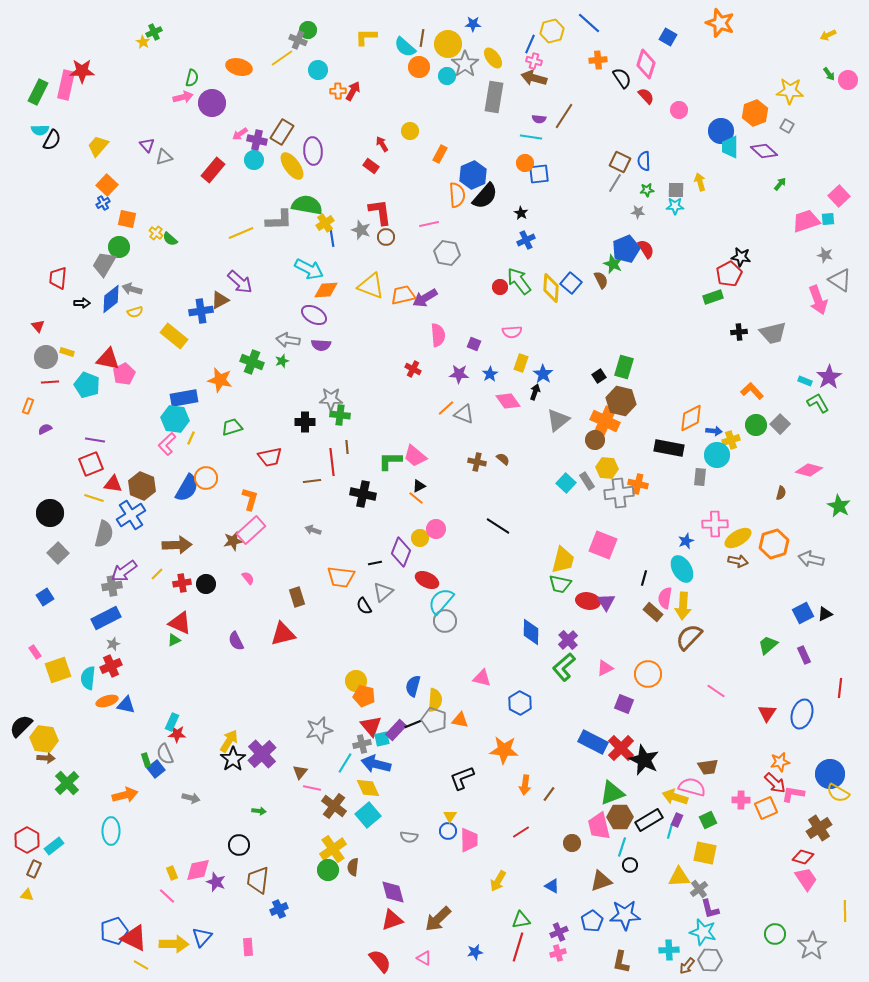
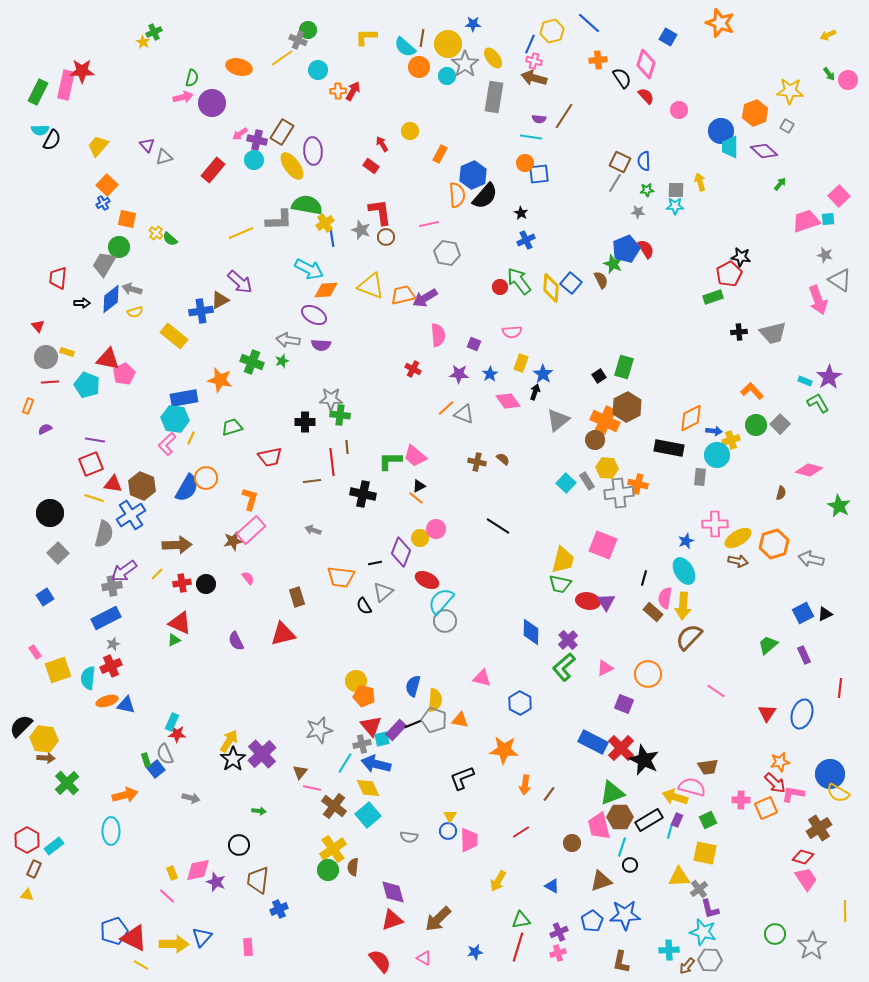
brown hexagon at (621, 401): moved 6 px right, 6 px down; rotated 20 degrees clockwise
cyan ellipse at (682, 569): moved 2 px right, 2 px down
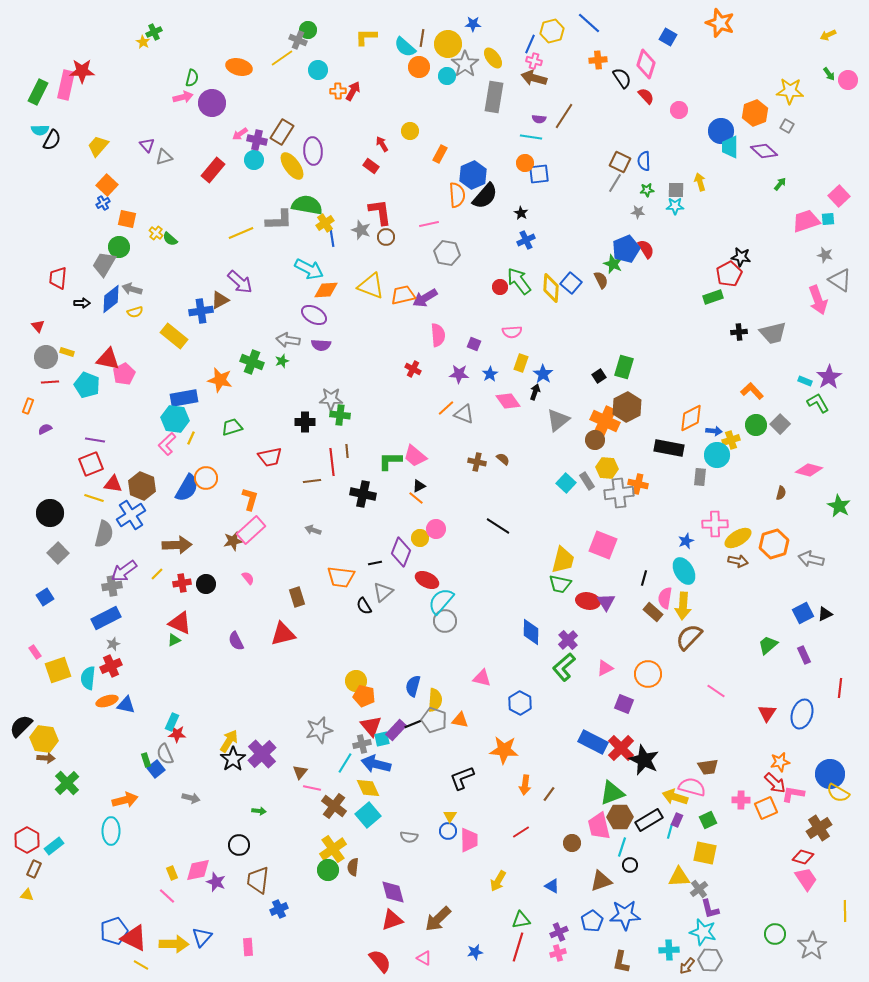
brown line at (347, 447): moved 4 px down
orange arrow at (125, 795): moved 5 px down
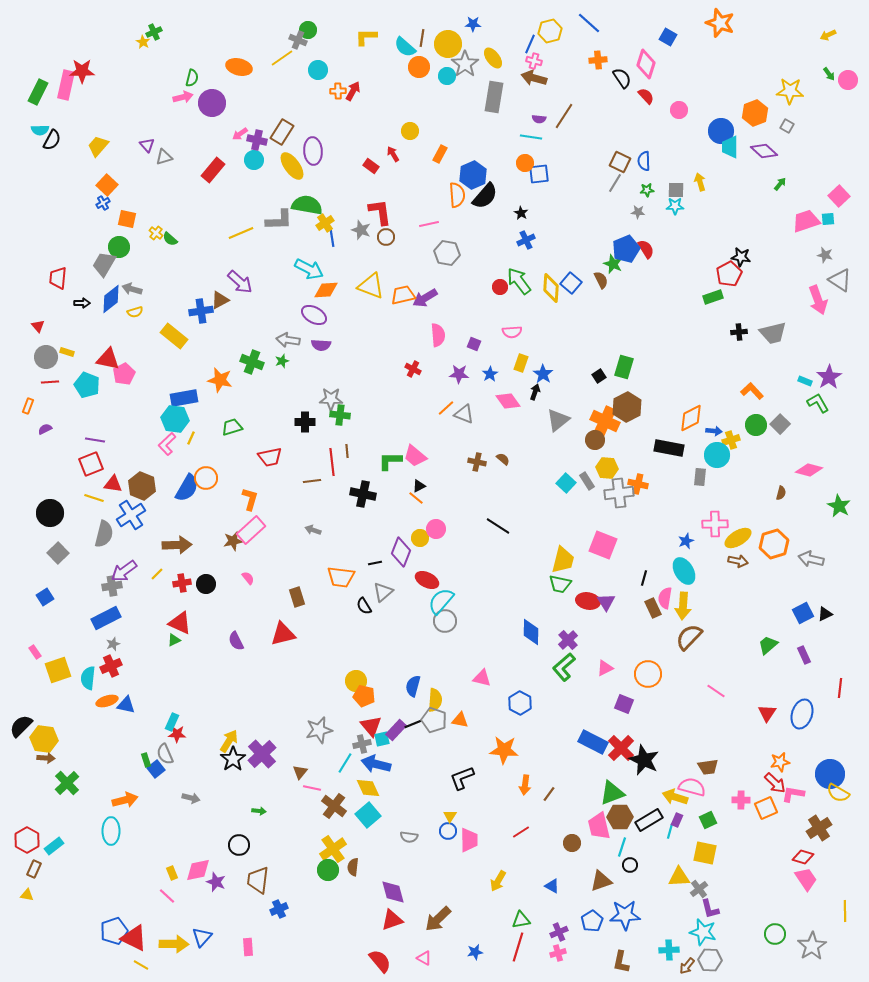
yellow hexagon at (552, 31): moved 2 px left
red arrow at (382, 144): moved 11 px right, 10 px down
brown rectangle at (653, 612): moved 4 px up; rotated 24 degrees clockwise
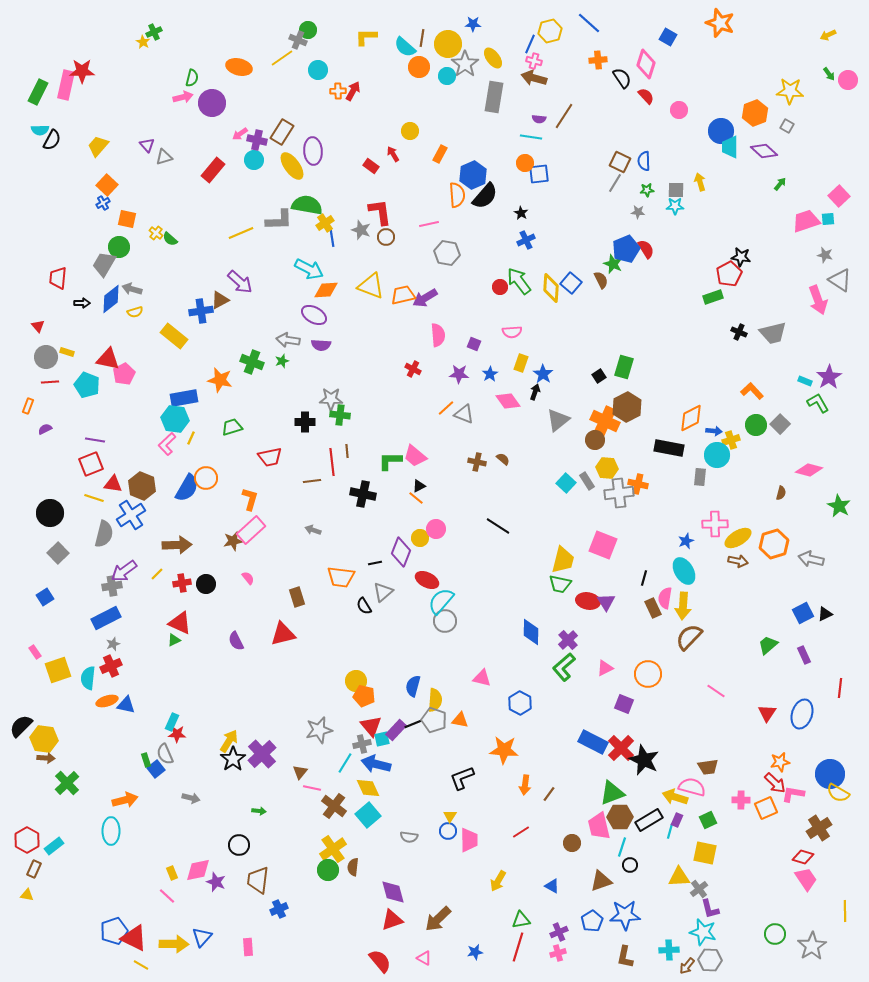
black cross at (739, 332): rotated 28 degrees clockwise
brown L-shape at (621, 962): moved 4 px right, 5 px up
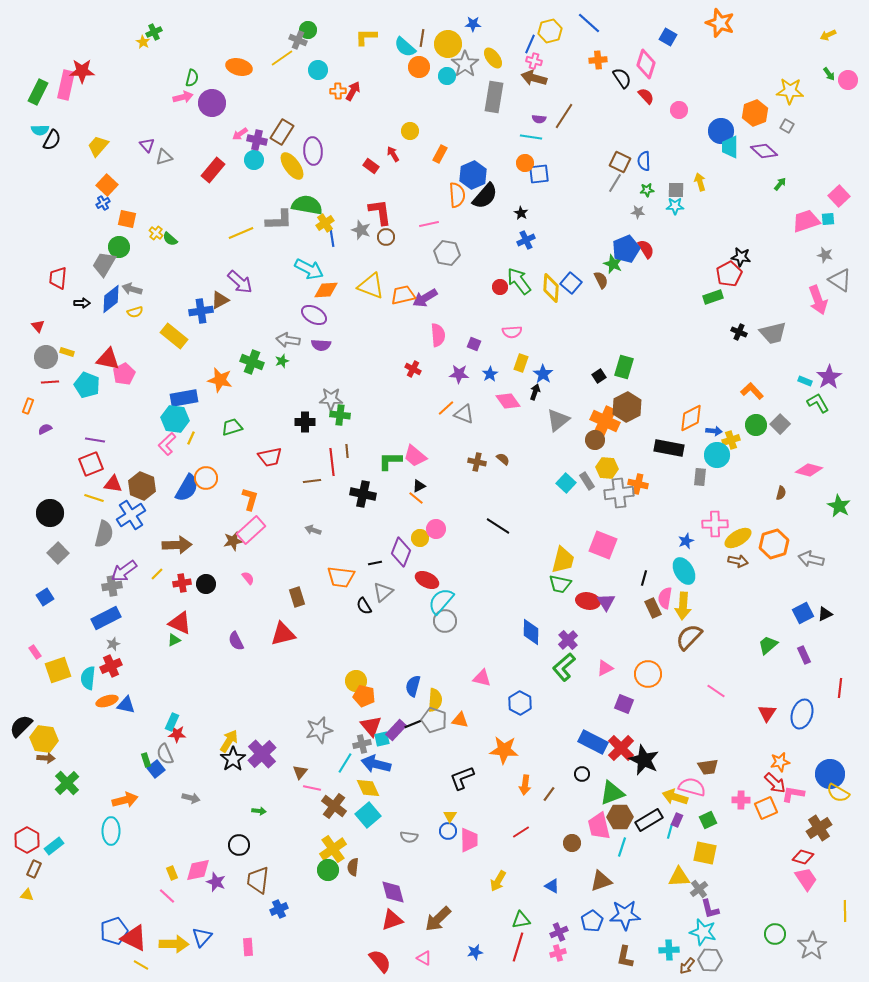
black circle at (630, 865): moved 48 px left, 91 px up
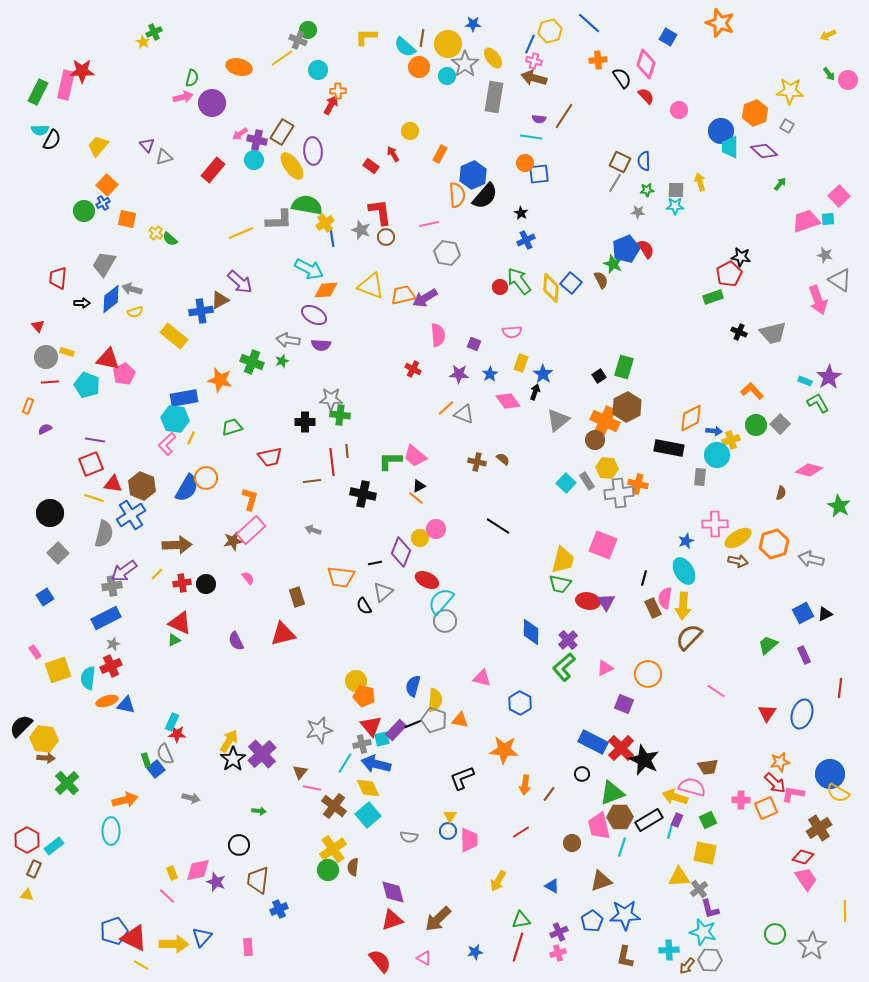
red arrow at (353, 91): moved 22 px left, 14 px down
green circle at (119, 247): moved 35 px left, 36 px up
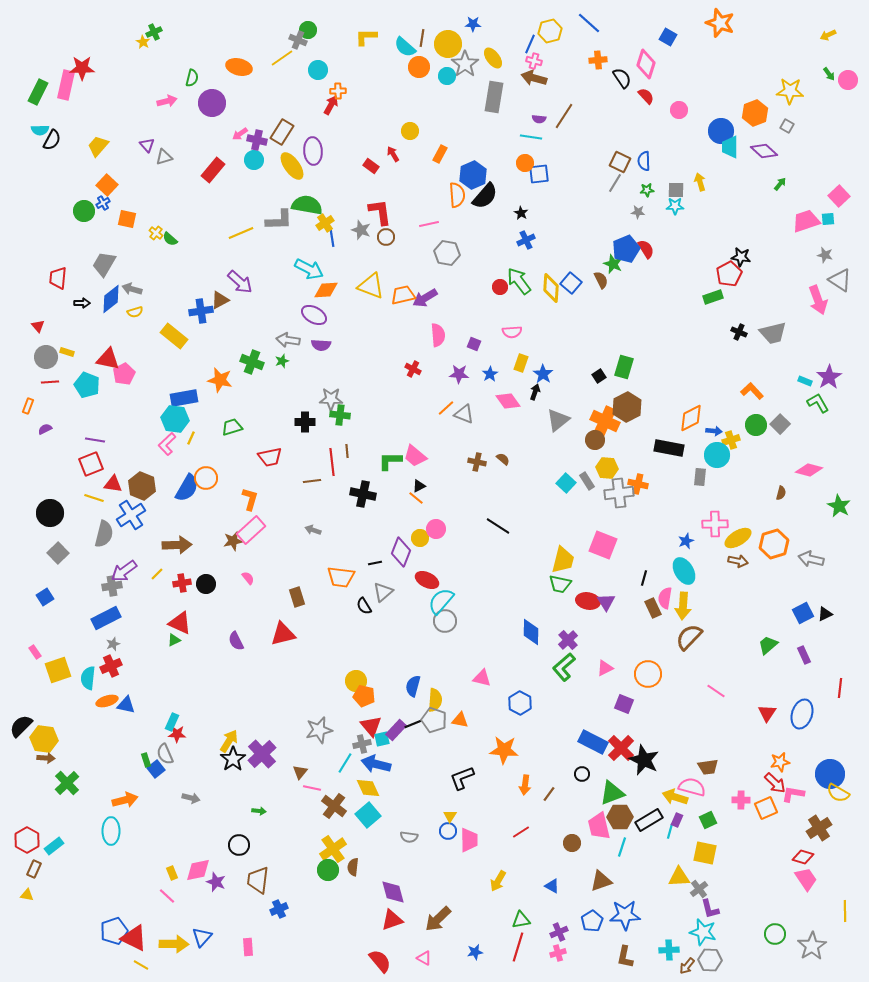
red star at (82, 71): moved 3 px up
pink arrow at (183, 97): moved 16 px left, 4 px down
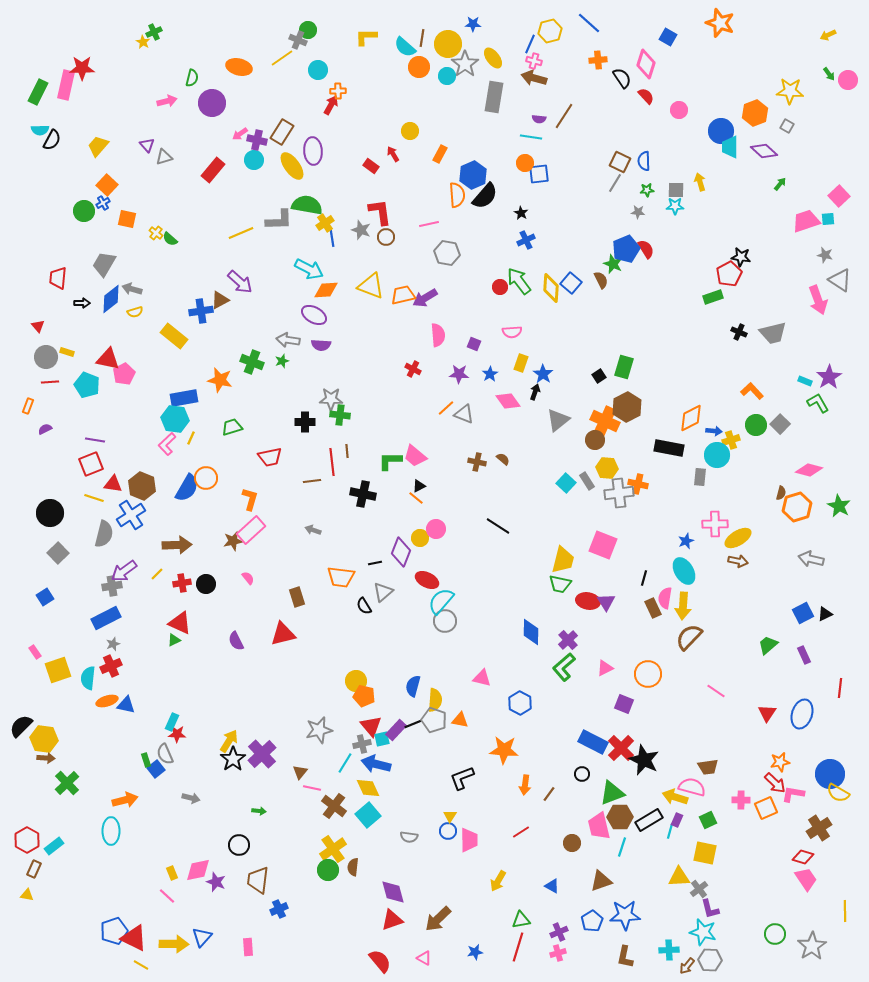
orange hexagon at (774, 544): moved 23 px right, 37 px up
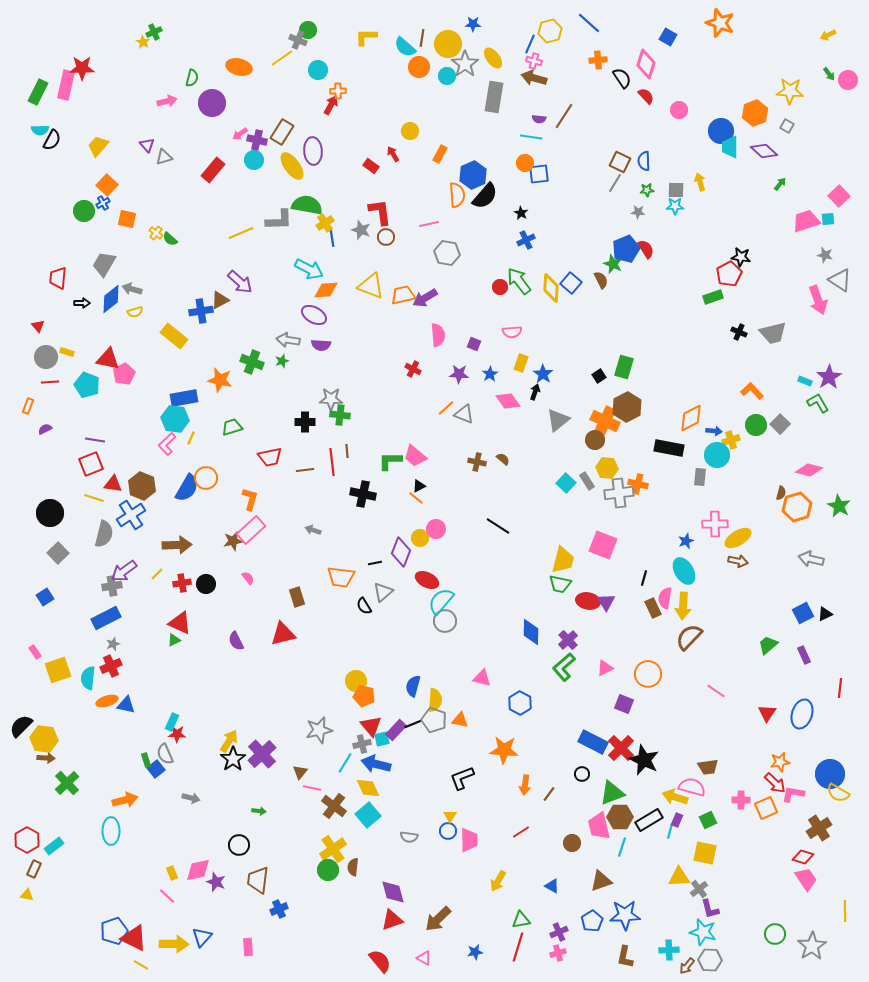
brown line at (312, 481): moved 7 px left, 11 px up
